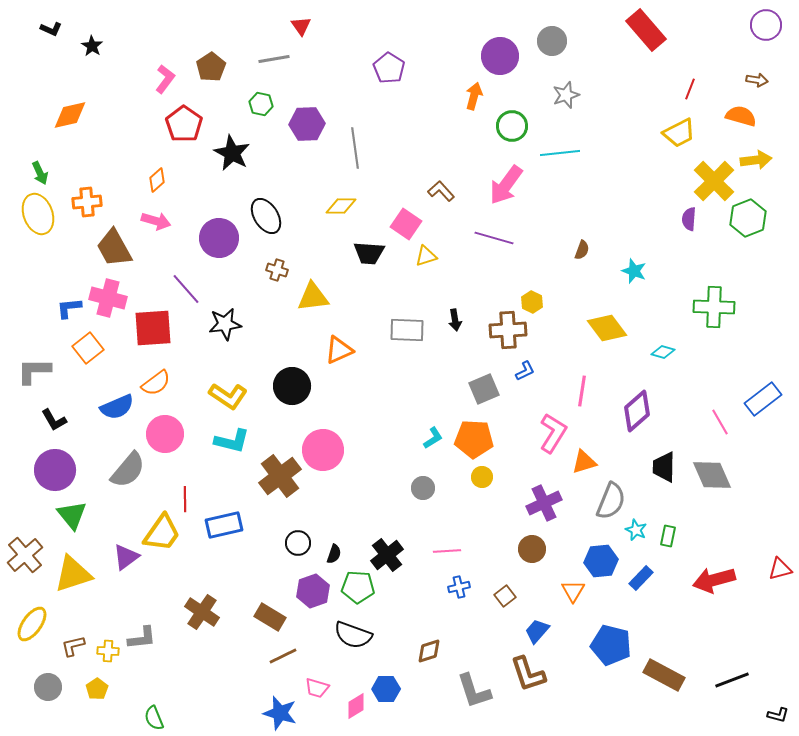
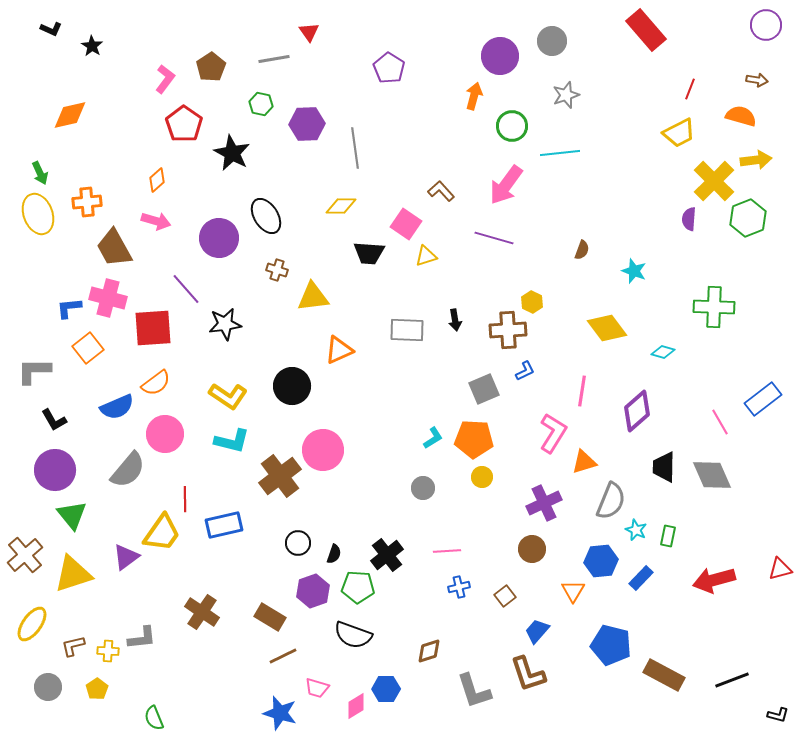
red triangle at (301, 26): moved 8 px right, 6 px down
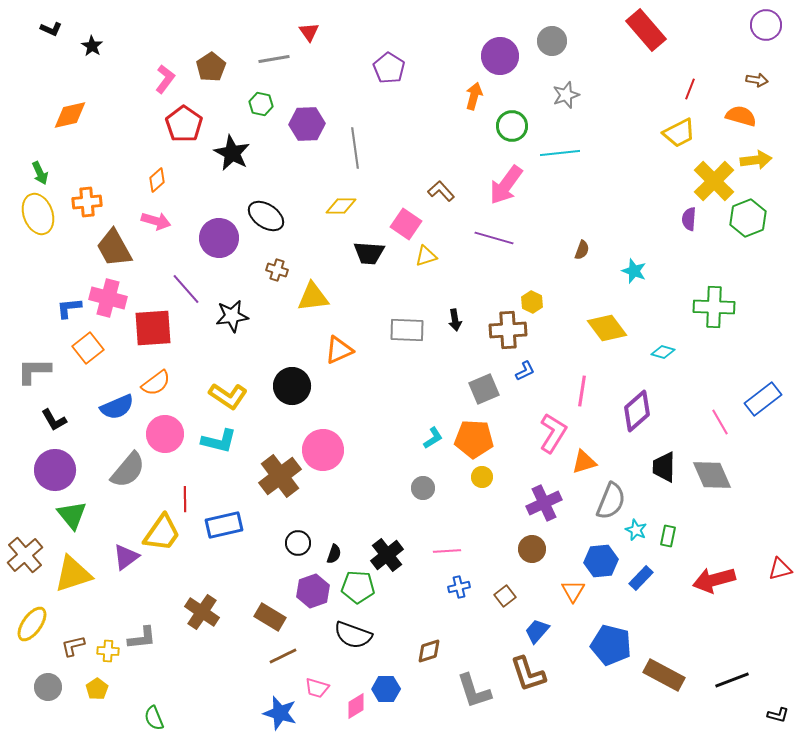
black ellipse at (266, 216): rotated 24 degrees counterclockwise
black star at (225, 324): moved 7 px right, 8 px up
cyan L-shape at (232, 441): moved 13 px left
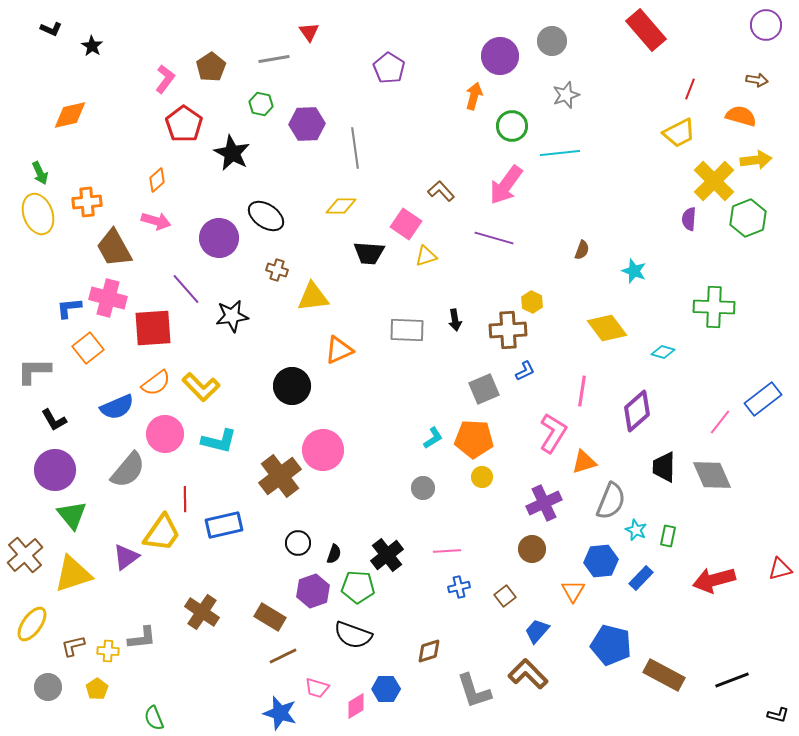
yellow L-shape at (228, 396): moved 27 px left, 9 px up; rotated 12 degrees clockwise
pink line at (720, 422): rotated 68 degrees clockwise
brown L-shape at (528, 674): rotated 153 degrees clockwise
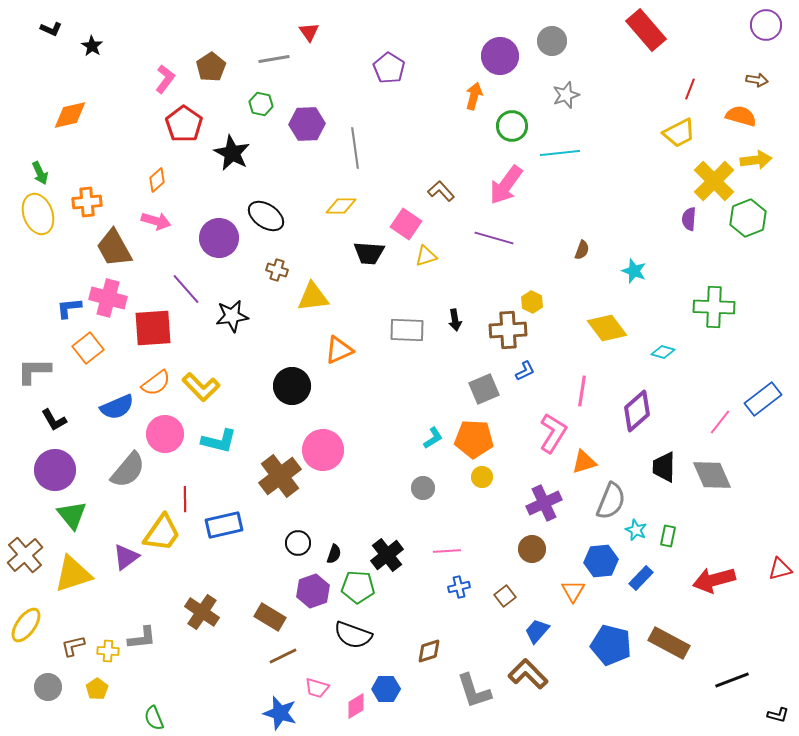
yellow ellipse at (32, 624): moved 6 px left, 1 px down
brown rectangle at (664, 675): moved 5 px right, 32 px up
